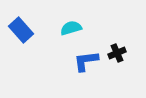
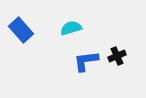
black cross: moved 3 px down
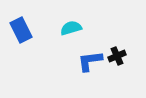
blue rectangle: rotated 15 degrees clockwise
blue L-shape: moved 4 px right
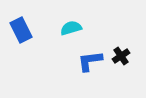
black cross: moved 4 px right; rotated 12 degrees counterclockwise
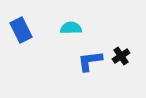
cyan semicircle: rotated 15 degrees clockwise
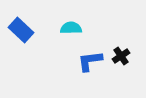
blue rectangle: rotated 20 degrees counterclockwise
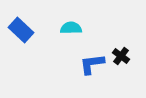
black cross: rotated 18 degrees counterclockwise
blue L-shape: moved 2 px right, 3 px down
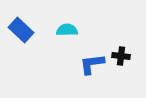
cyan semicircle: moved 4 px left, 2 px down
black cross: rotated 30 degrees counterclockwise
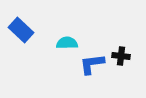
cyan semicircle: moved 13 px down
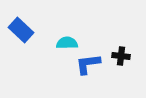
blue L-shape: moved 4 px left
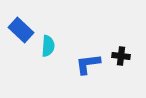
cyan semicircle: moved 19 px left, 3 px down; rotated 95 degrees clockwise
